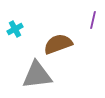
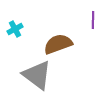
purple line: rotated 12 degrees counterclockwise
gray triangle: rotated 44 degrees clockwise
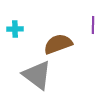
purple line: moved 5 px down
cyan cross: rotated 28 degrees clockwise
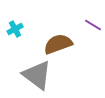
purple line: rotated 60 degrees counterclockwise
cyan cross: rotated 28 degrees counterclockwise
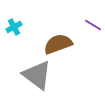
cyan cross: moved 1 px left, 2 px up
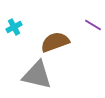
brown semicircle: moved 3 px left, 2 px up
gray triangle: rotated 24 degrees counterclockwise
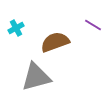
cyan cross: moved 2 px right, 1 px down
gray triangle: moved 1 px left, 2 px down; rotated 28 degrees counterclockwise
